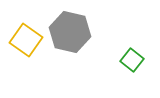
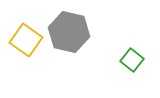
gray hexagon: moved 1 px left
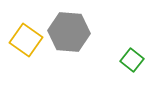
gray hexagon: rotated 9 degrees counterclockwise
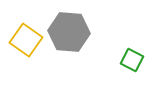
green square: rotated 10 degrees counterclockwise
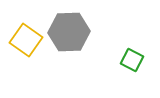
gray hexagon: rotated 6 degrees counterclockwise
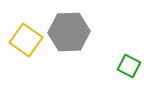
green square: moved 3 px left, 6 px down
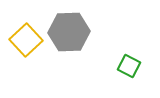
yellow square: rotated 12 degrees clockwise
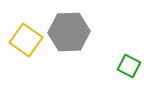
yellow square: rotated 12 degrees counterclockwise
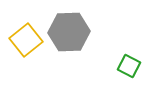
yellow square: rotated 16 degrees clockwise
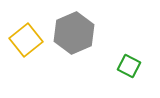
gray hexagon: moved 5 px right, 1 px down; rotated 21 degrees counterclockwise
